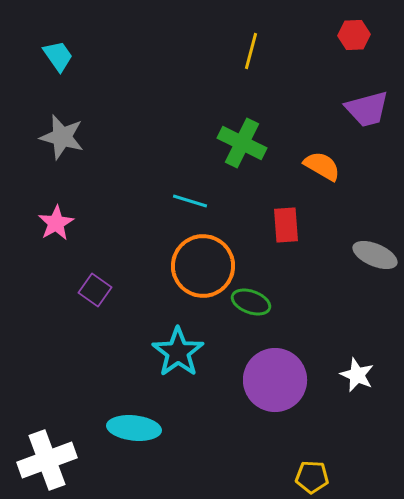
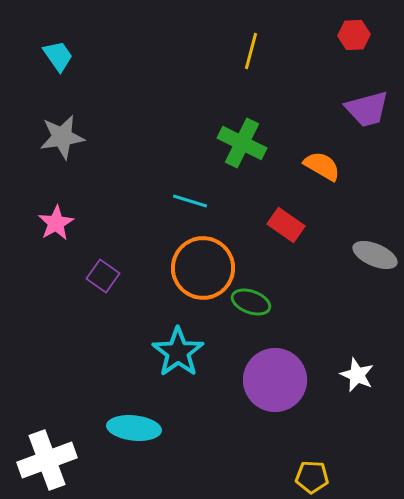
gray star: rotated 24 degrees counterclockwise
red rectangle: rotated 51 degrees counterclockwise
orange circle: moved 2 px down
purple square: moved 8 px right, 14 px up
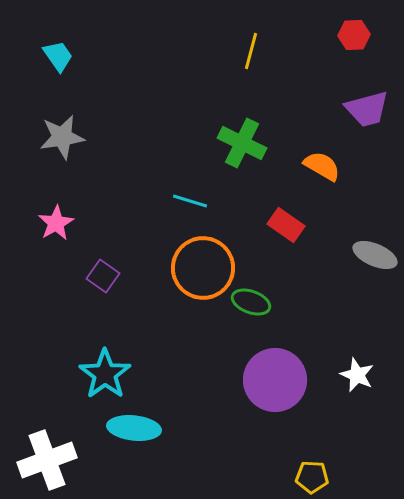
cyan star: moved 73 px left, 22 px down
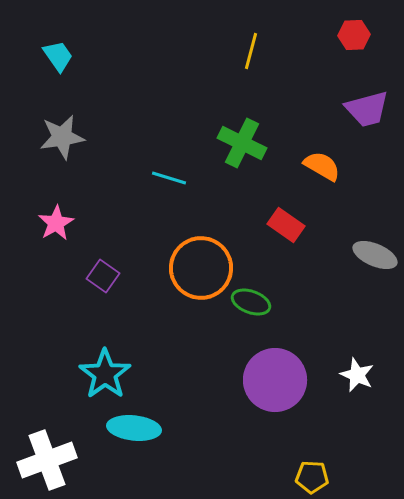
cyan line: moved 21 px left, 23 px up
orange circle: moved 2 px left
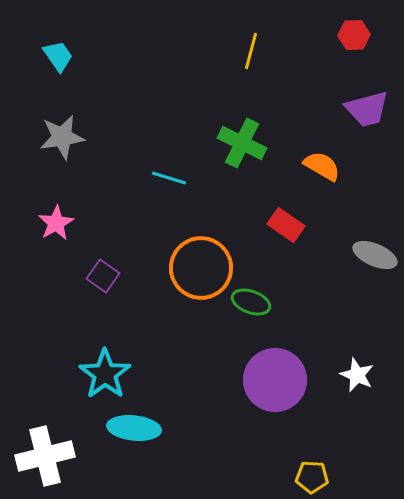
white cross: moved 2 px left, 4 px up; rotated 6 degrees clockwise
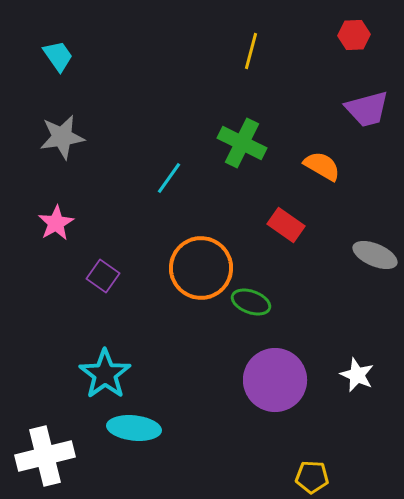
cyan line: rotated 72 degrees counterclockwise
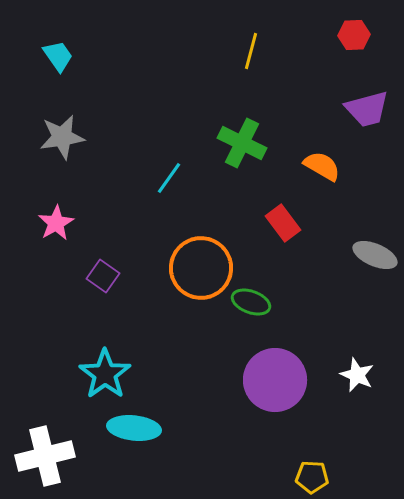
red rectangle: moved 3 px left, 2 px up; rotated 18 degrees clockwise
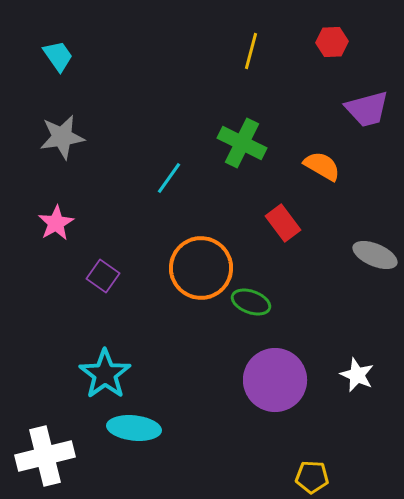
red hexagon: moved 22 px left, 7 px down
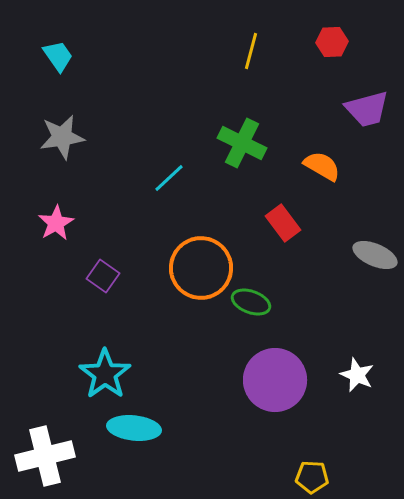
cyan line: rotated 12 degrees clockwise
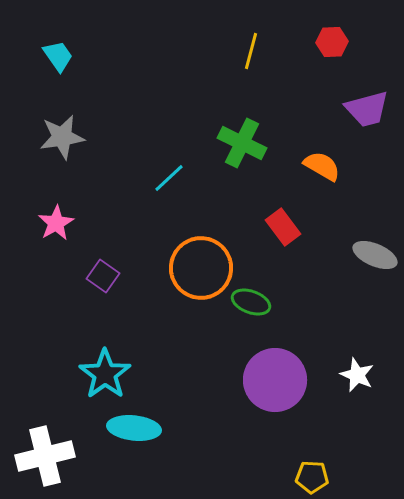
red rectangle: moved 4 px down
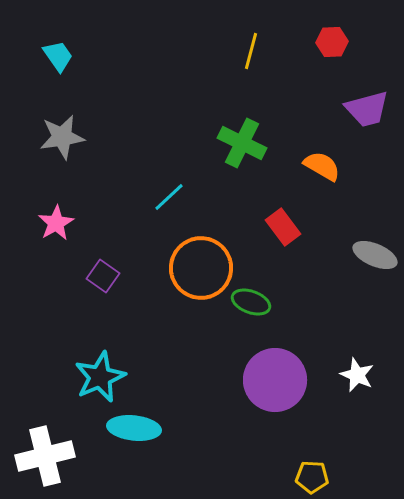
cyan line: moved 19 px down
cyan star: moved 5 px left, 3 px down; rotated 12 degrees clockwise
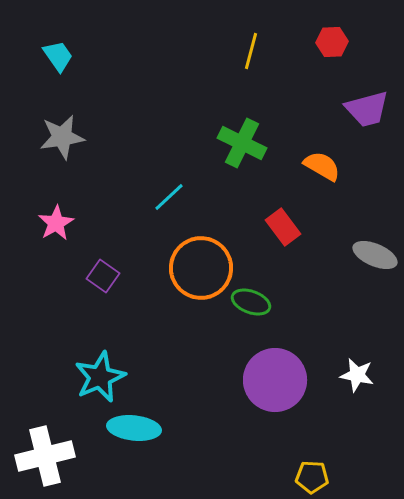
white star: rotated 12 degrees counterclockwise
